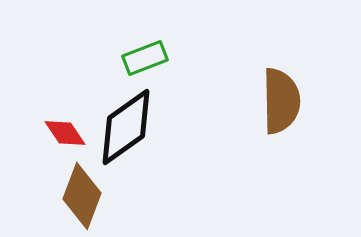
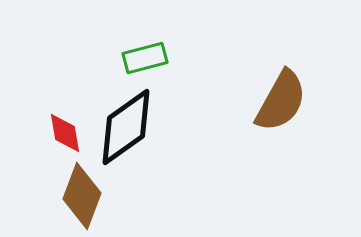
green rectangle: rotated 6 degrees clockwise
brown semicircle: rotated 30 degrees clockwise
red diamond: rotated 24 degrees clockwise
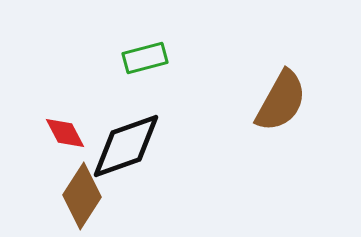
black diamond: moved 19 px down; rotated 16 degrees clockwise
red diamond: rotated 18 degrees counterclockwise
brown diamond: rotated 12 degrees clockwise
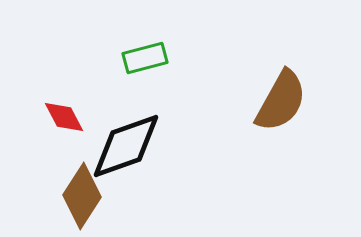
red diamond: moved 1 px left, 16 px up
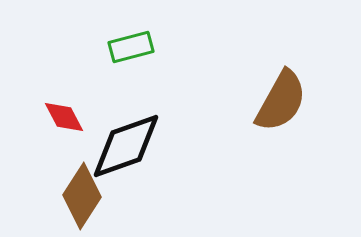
green rectangle: moved 14 px left, 11 px up
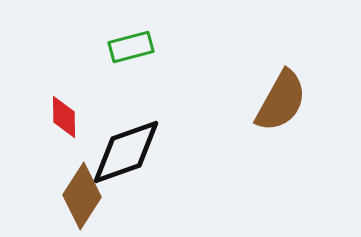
red diamond: rotated 27 degrees clockwise
black diamond: moved 6 px down
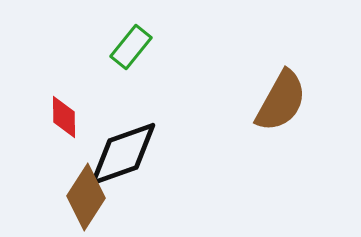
green rectangle: rotated 36 degrees counterclockwise
black diamond: moved 3 px left, 2 px down
brown diamond: moved 4 px right, 1 px down
